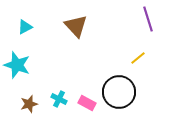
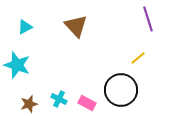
black circle: moved 2 px right, 2 px up
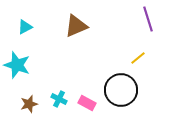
brown triangle: rotated 50 degrees clockwise
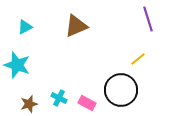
yellow line: moved 1 px down
cyan cross: moved 1 px up
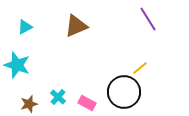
purple line: rotated 15 degrees counterclockwise
yellow line: moved 2 px right, 9 px down
black circle: moved 3 px right, 2 px down
cyan cross: moved 1 px left, 1 px up; rotated 14 degrees clockwise
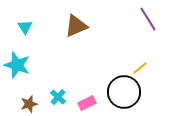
cyan triangle: rotated 35 degrees counterclockwise
pink rectangle: rotated 54 degrees counterclockwise
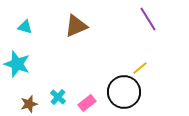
cyan triangle: rotated 42 degrees counterclockwise
cyan star: moved 1 px up
pink rectangle: rotated 12 degrees counterclockwise
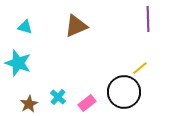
purple line: rotated 30 degrees clockwise
cyan star: moved 1 px right, 1 px up
brown star: rotated 12 degrees counterclockwise
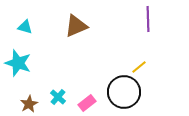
yellow line: moved 1 px left, 1 px up
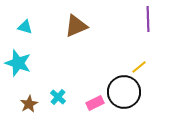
pink rectangle: moved 8 px right; rotated 12 degrees clockwise
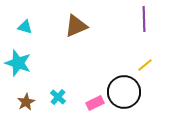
purple line: moved 4 px left
yellow line: moved 6 px right, 2 px up
brown star: moved 3 px left, 2 px up
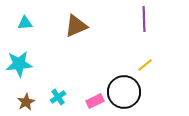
cyan triangle: moved 4 px up; rotated 21 degrees counterclockwise
cyan star: moved 1 px right, 1 px down; rotated 24 degrees counterclockwise
cyan cross: rotated 14 degrees clockwise
pink rectangle: moved 2 px up
